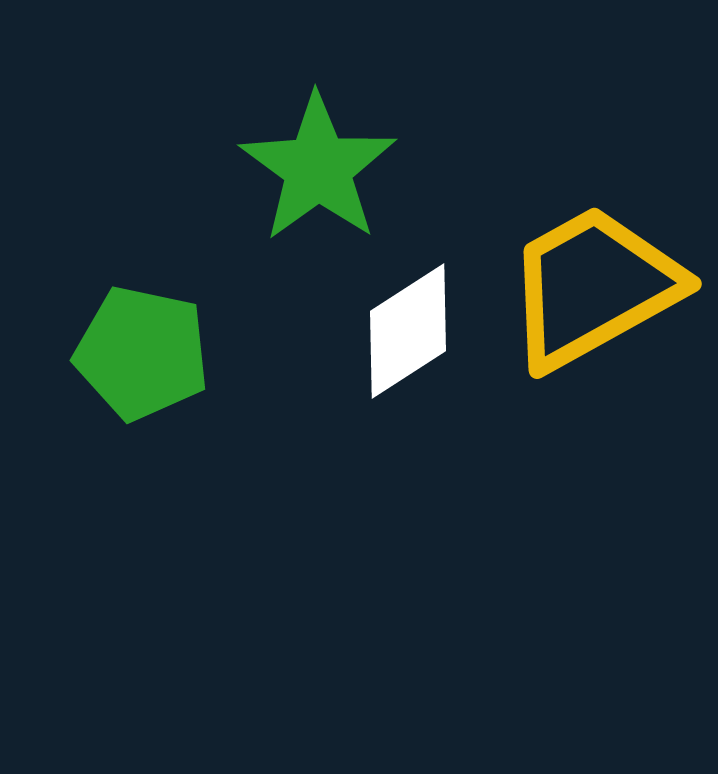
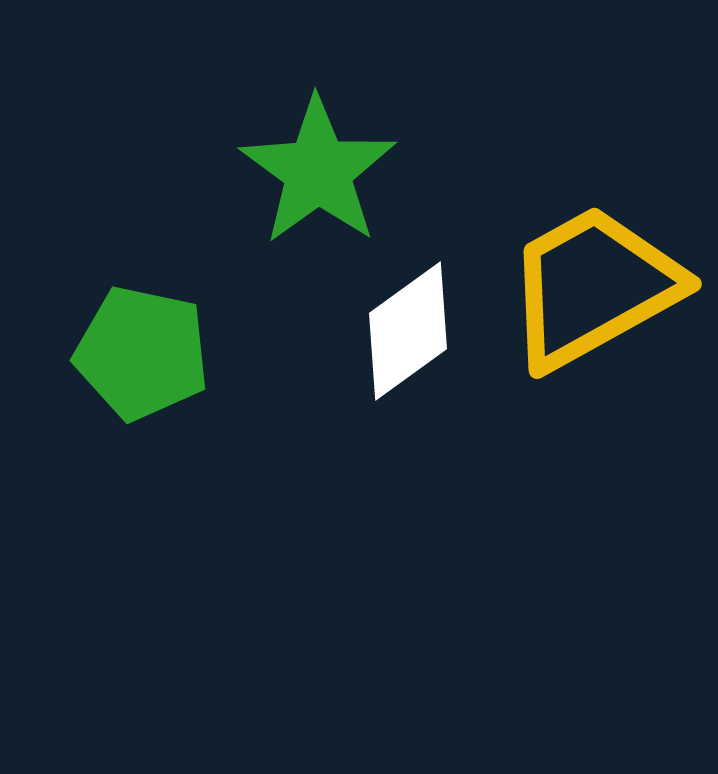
green star: moved 3 px down
white diamond: rotated 3 degrees counterclockwise
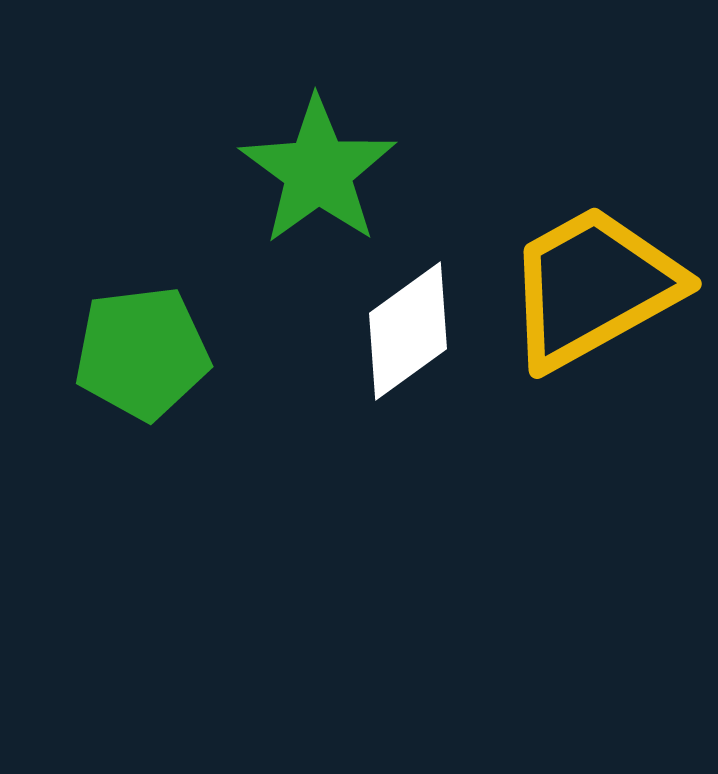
green pentagon: rotated 19 degrees counterclockwise
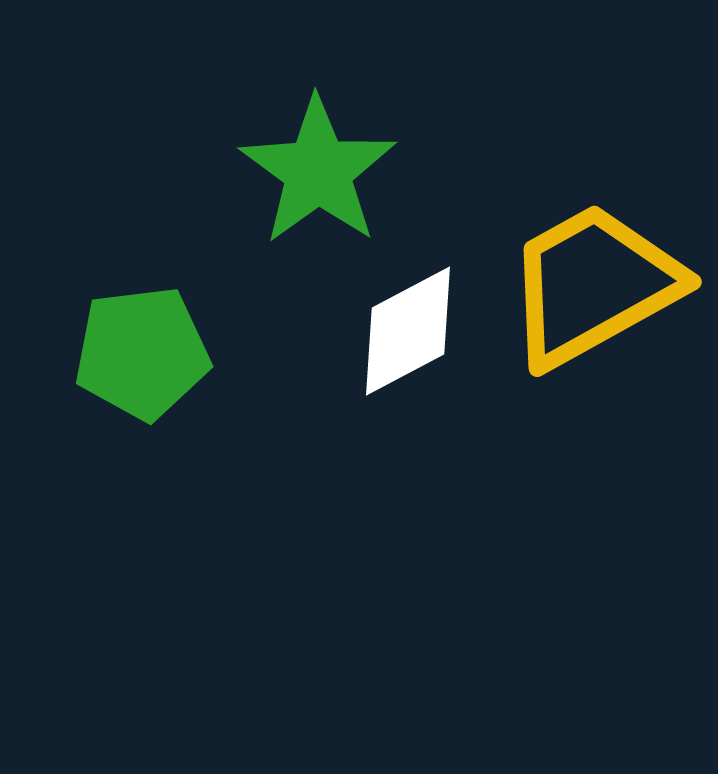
yellow trapezoid: moved 2 px up
white diamond: rotated 8 degrees clockwise
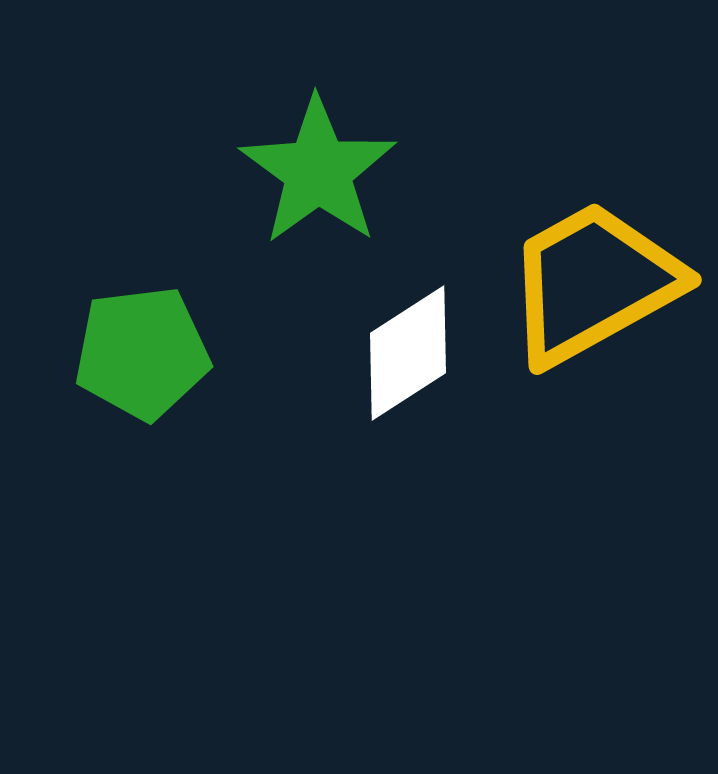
yellow trapezoid: moved 2 px up
white diamond: moved 22 px down; rotated 5 degrees counterclockwise
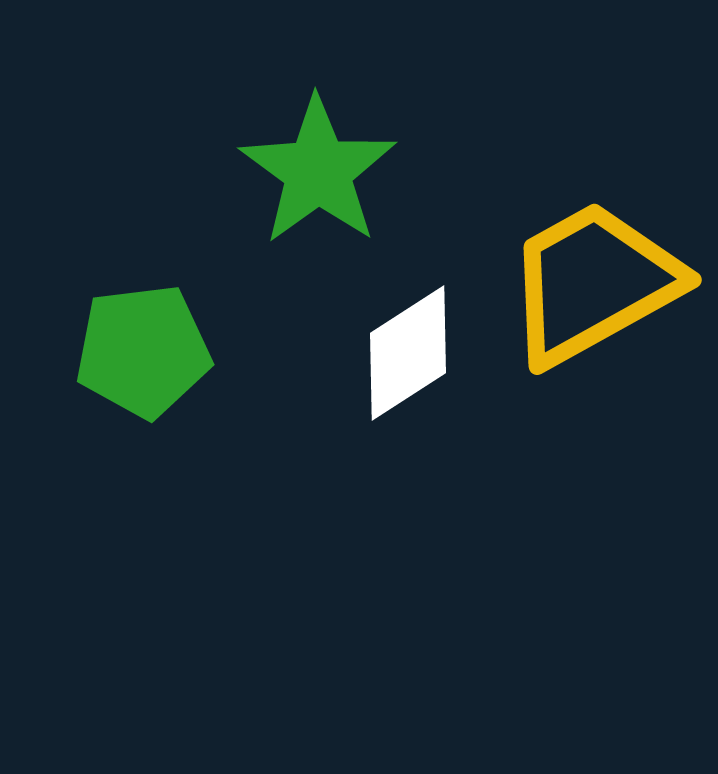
green pentagon: moved 1 px right, 2 px up
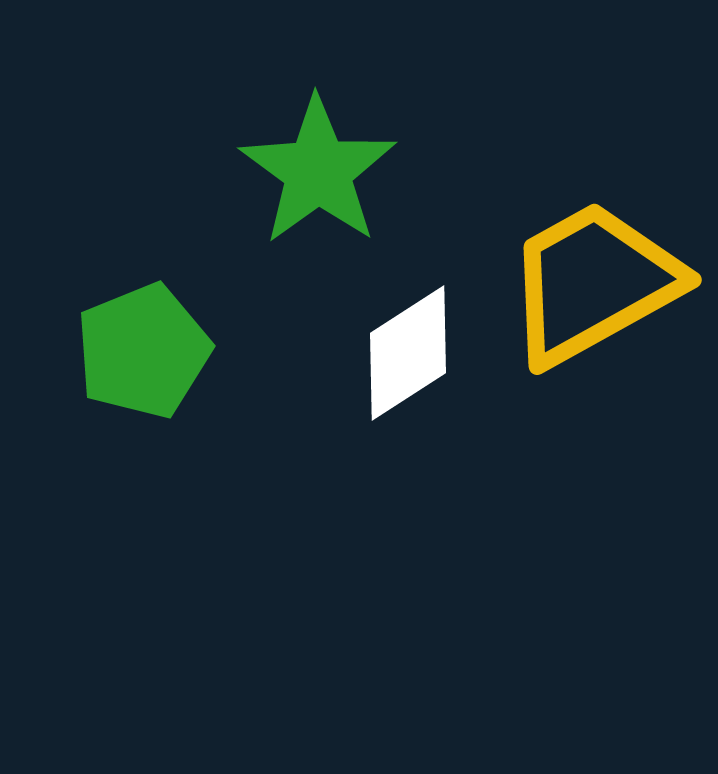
green pentagon: rotated 15 degrees counterclockwise
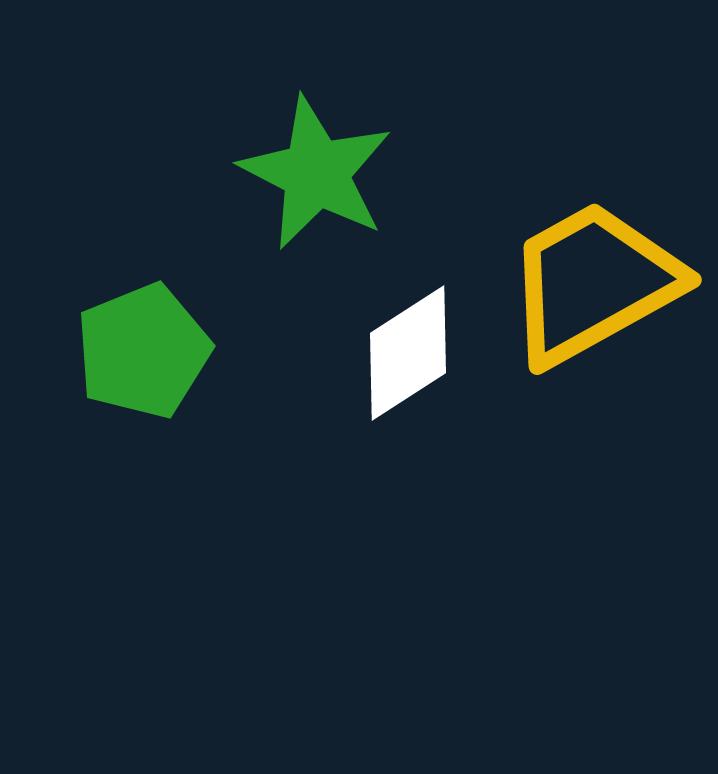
green star: moved 2 px left, 2 px down; rotated 9 degrees counterclockwise
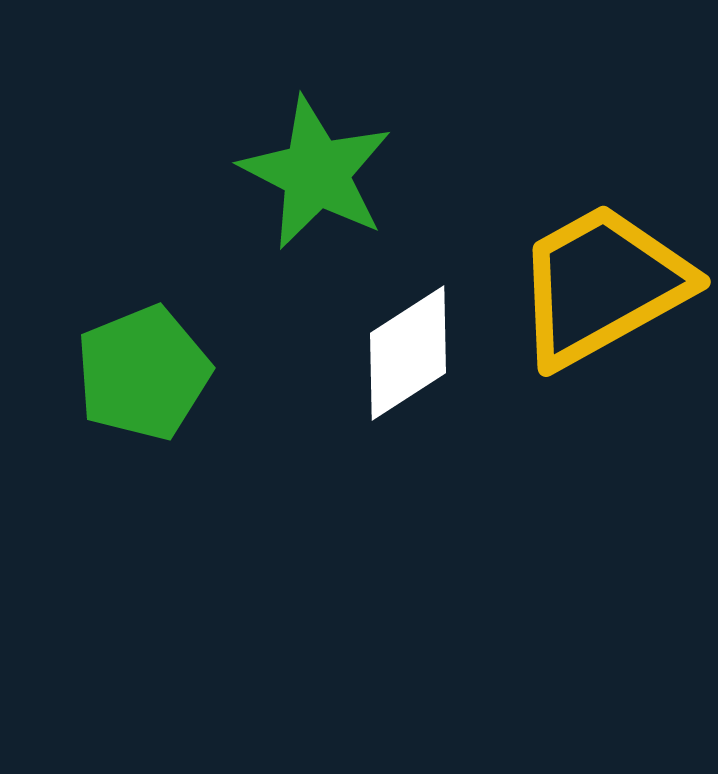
yellow trapezoid: moved 9 px right, 2 px down
green pentagon: moved 22 px down
